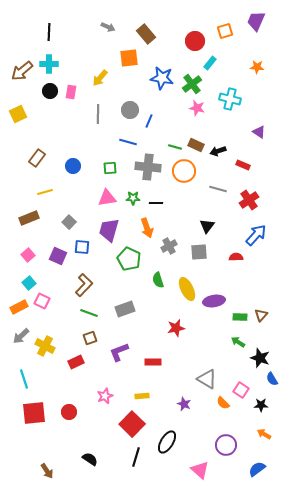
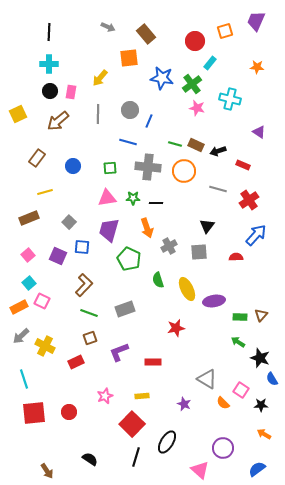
brown arrow at (22, 71): moved 36 px right, 50 px down
green line at (175, 147): moved 3 px up
purple circle at (226, 445): moved 3 px left, 3 px down
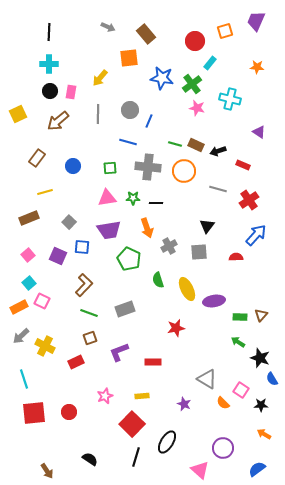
purple trapezoid at (109, 230): rotated 115 degrees counterclockwise
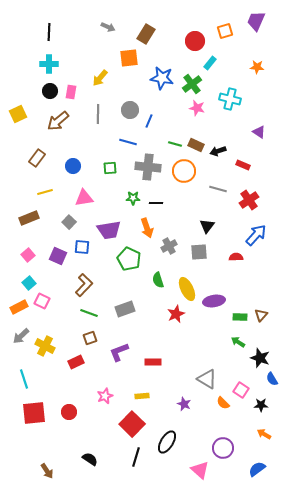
brown rectangle at (146, 34): rotated 72 degrees clockwise
pink triangle at (107, 198): moved 23 px left
red star at (176, 328): moved 14 px up; rotated 12 degrees counterclockwise
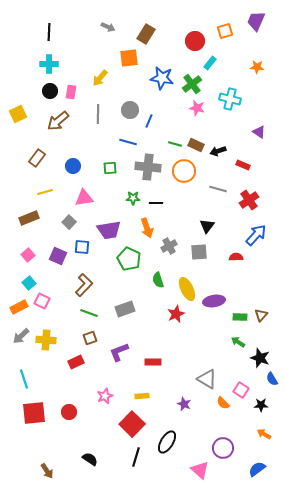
yellow cross at (45, 346): moved 1 px right, 6 px up; rotated 24 degrees counterclockwise
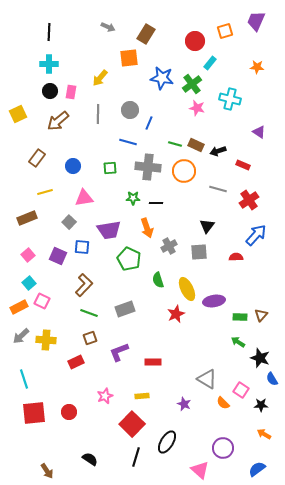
blue line at (149, 121): moved 2 px down
brown rectangle at (29, 218): moved 2 px left
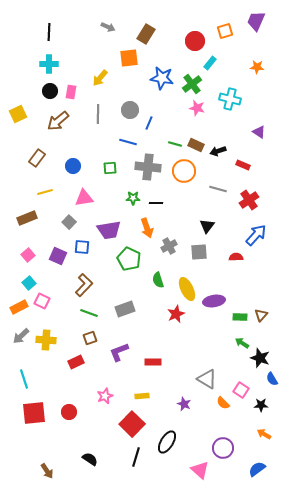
green arrow at (238, 342): moved 4 px right, 1 px down
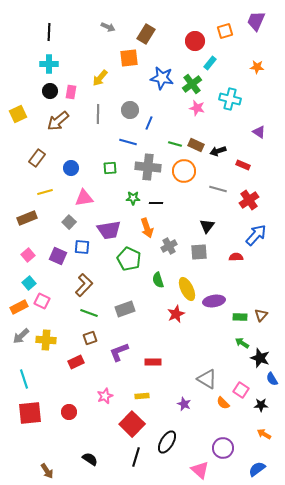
blue circle at (73, 166): moved 2 px left, 2 px down
red square at (34, 413): moved 4 px left
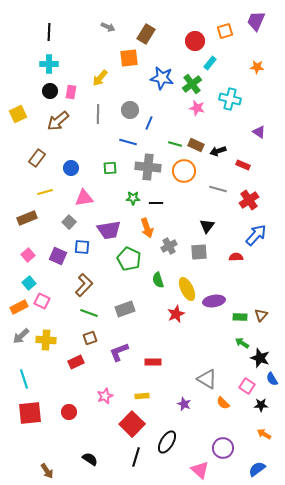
pink square at (241, 390): moved 6 px right, 4 px up
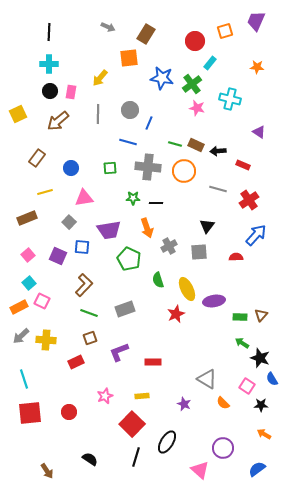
black arrow at (218, 151): rotated 14 degrees clockwise
